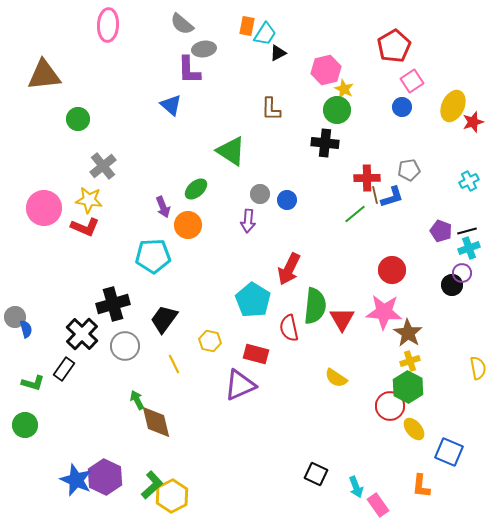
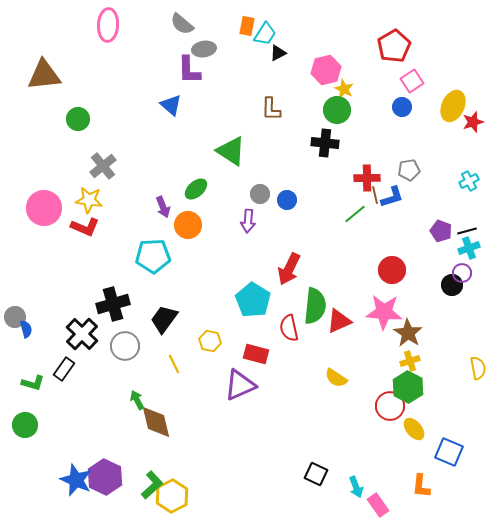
red triangle at (342, 319): moved 3 px left, 2 px down; rotated 36 degrees clockwise
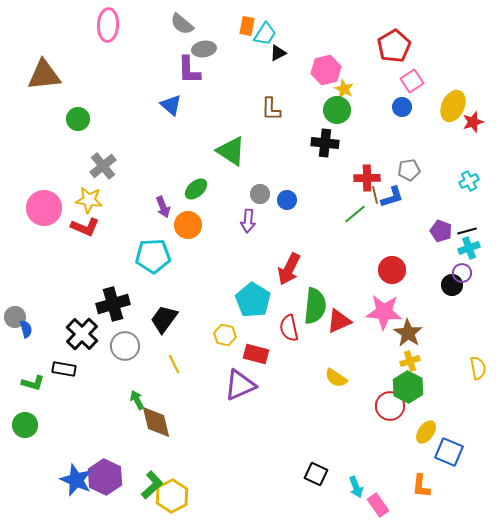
yellow hexagon at (210, 341): moved 15 px right, 6 px up
black rectangle at (64, 369): rotated 65 degrees clockwise
yellow ellipse at (414, 429): moved 12 px right, 3 px down; rotated 75 degrees clockwise
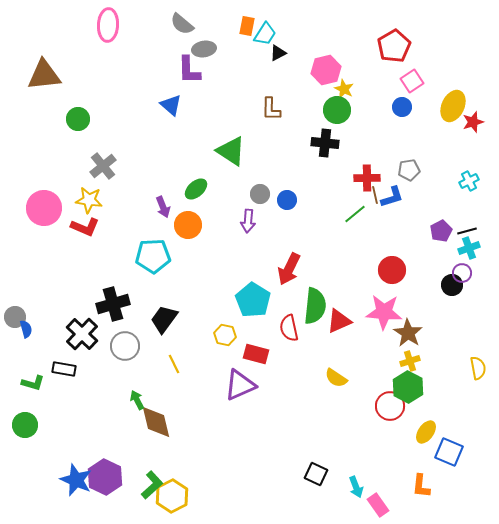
purple pentagon at (441, 231): rotated 25 degrees clockwise
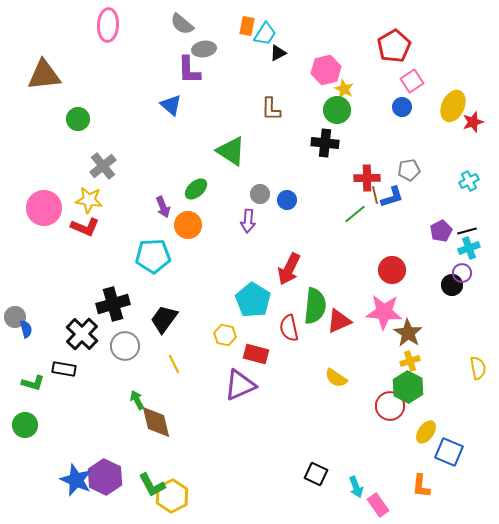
green L-shape at (152, 485): rotated 104 degrees clockwise
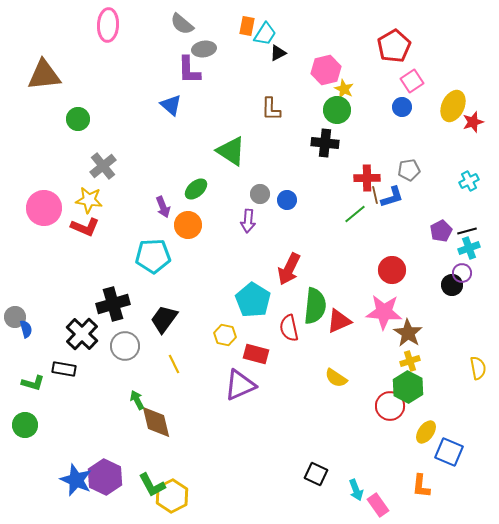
cyan arrow at (356, 487): moved 3 px down
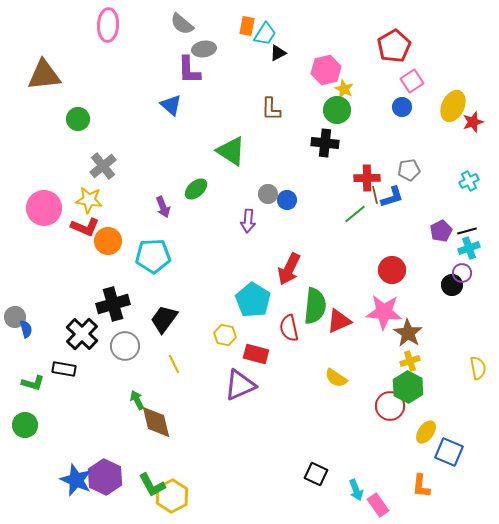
gray circle at (260, 194): moved 8 px right
orange circle at (188, 225): moved 80 px left, 16 px down
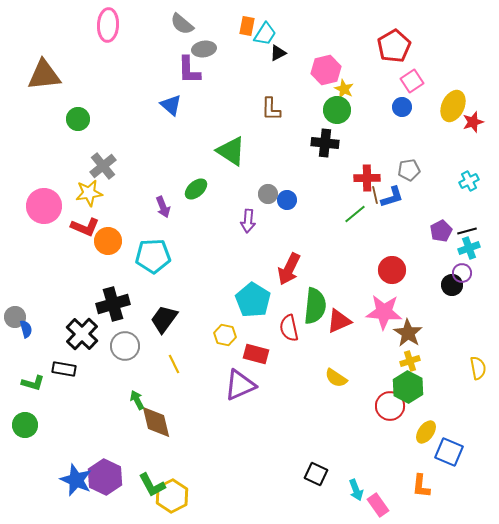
yellow star at (89, 200): moved 7 px up; rotated 16 degrees counterclockwise
pink circle at (44, 208): moved 2 px up
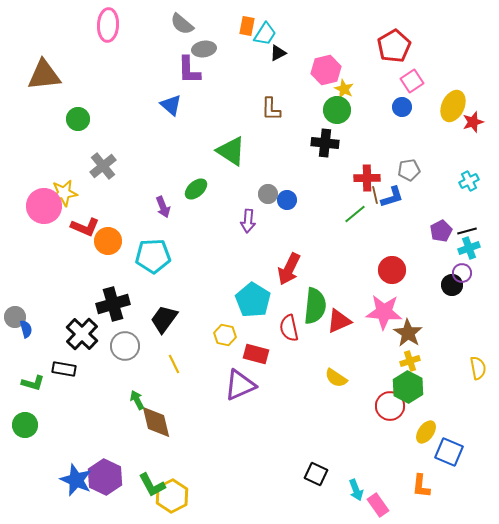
yellow star at (89, 193): moved 25 px left
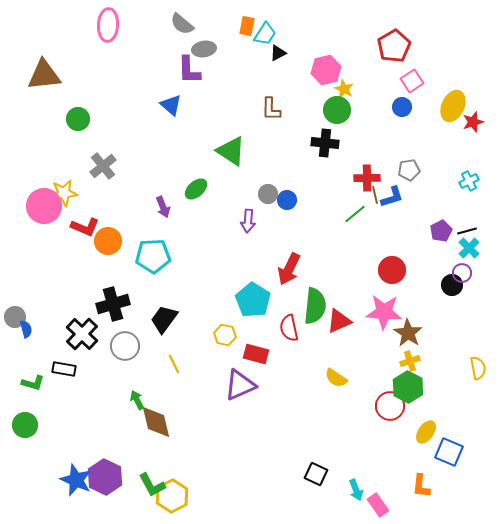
cyan cross at (469, 248): rotated 25 degrees counterclockwise
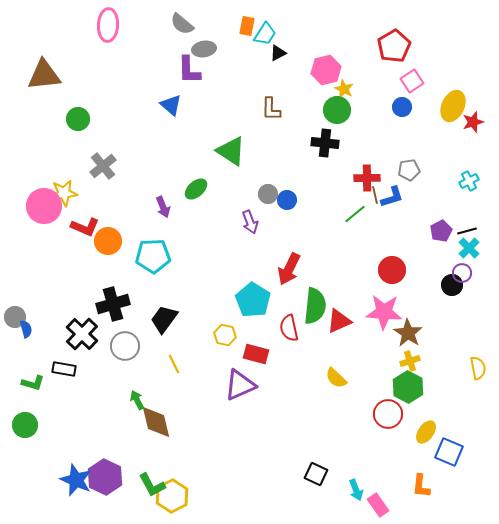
purple arrow at (248, 221): moved 2 px right, 1 px down; rotated 25 degrees counterclockwise
yellow semicircle at (336, 378): rotated 10 degrees clockwise
red circle at (390, 406): moved 2 px left, 8 px down
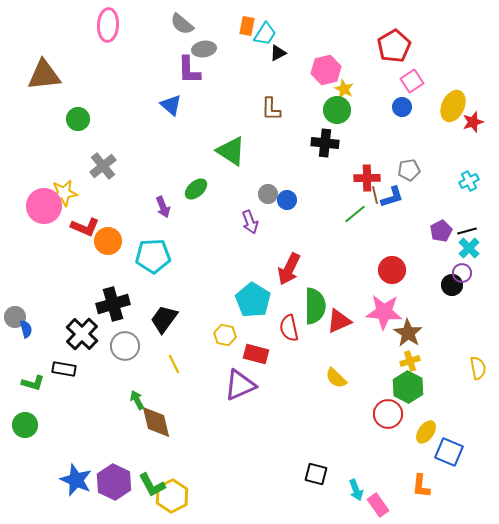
green semicircle at (315, 306): rotated 6 degrees counterclockwise
black square at (316, 474): rotated 10 degrees counterclockwise
purple hexagon at (105, 477): moved 9 px right, 5 px down
